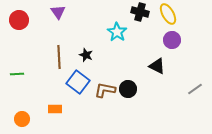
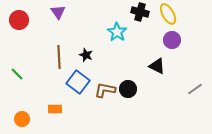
green line: rotated 48 degrees clockwise
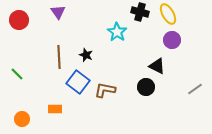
black circle: moved 18 px right, 2 px up
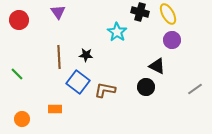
black star: rotated 16 degrees counterclockwise
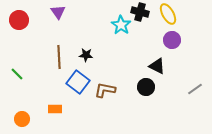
cyan star: moved 4 px right, 7 px up
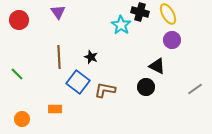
black star: moved 5 px right, 2 px down; rotated 16 degrees clockwise
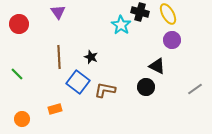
red circle: moved 4 px down
orange rectangle: rotated 16 degrees counterclockwise
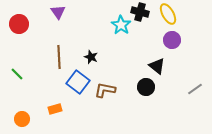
black triangle: rotated 12 degrees clockwise
